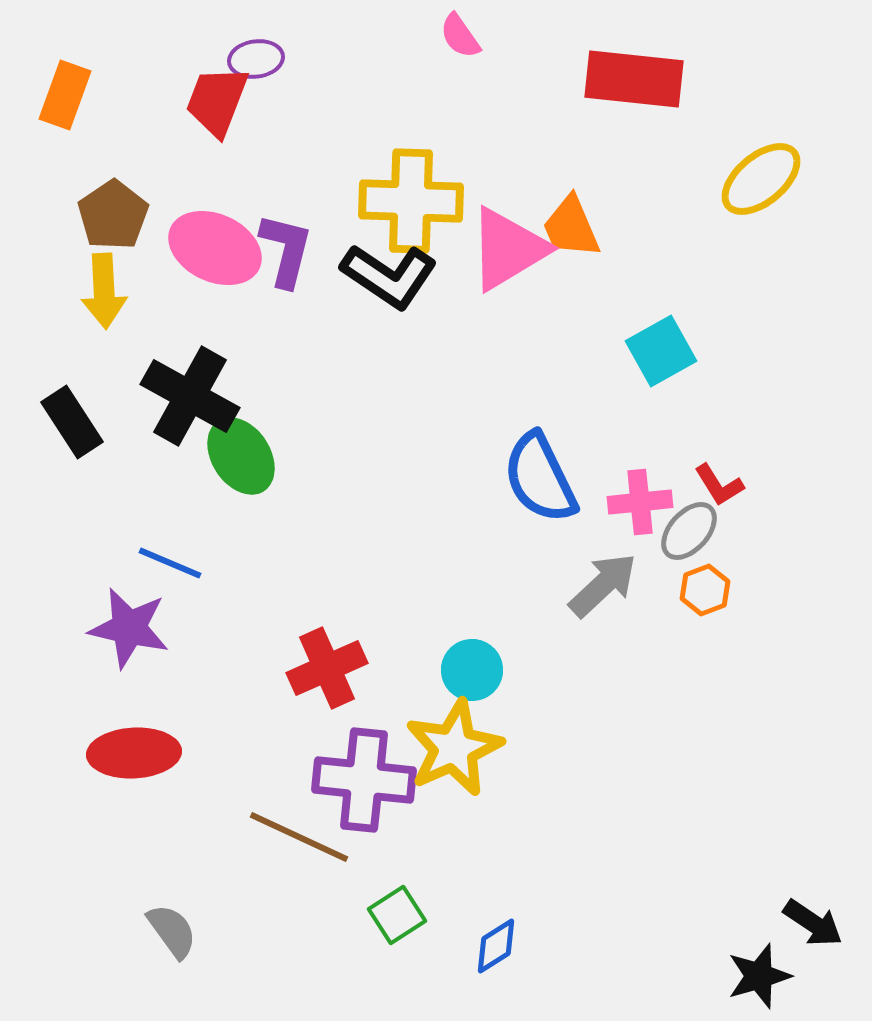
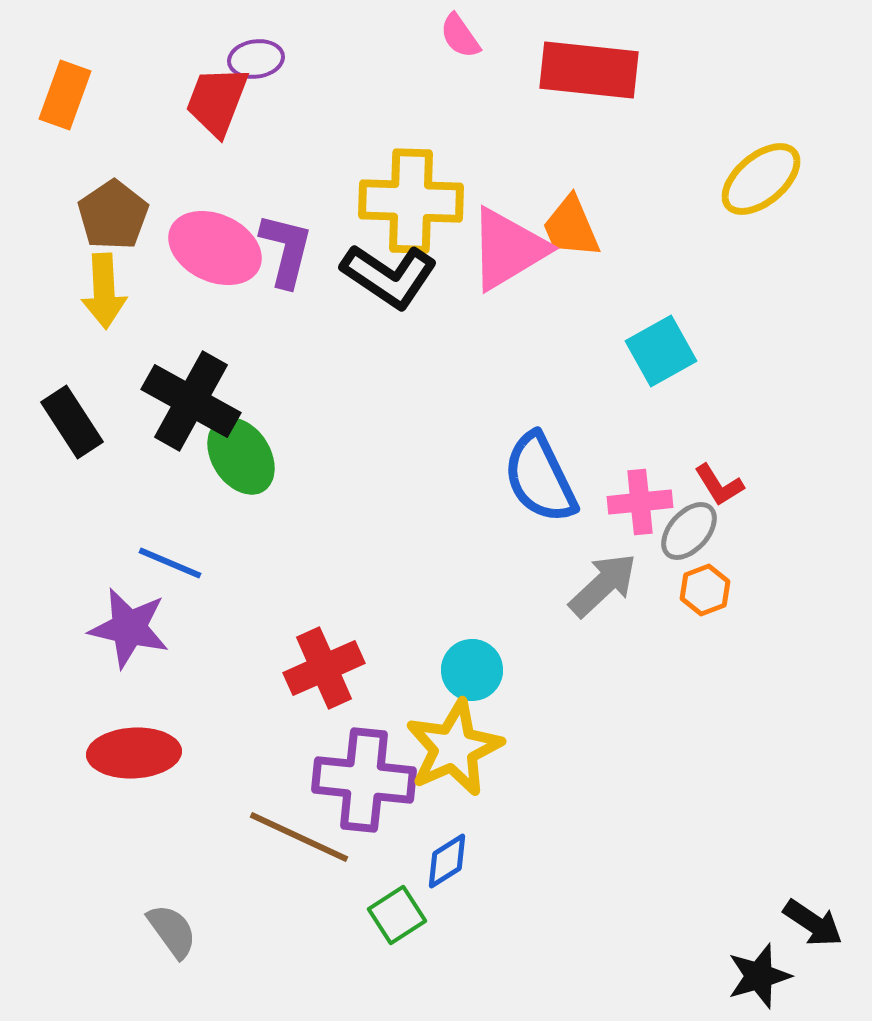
red rectangle: moved 45 px left, 9 px up
black cross: moved 1 px right, 5 px down
red cross: moved 3 px left
blue diamond: moved 49 px left, 85 px up
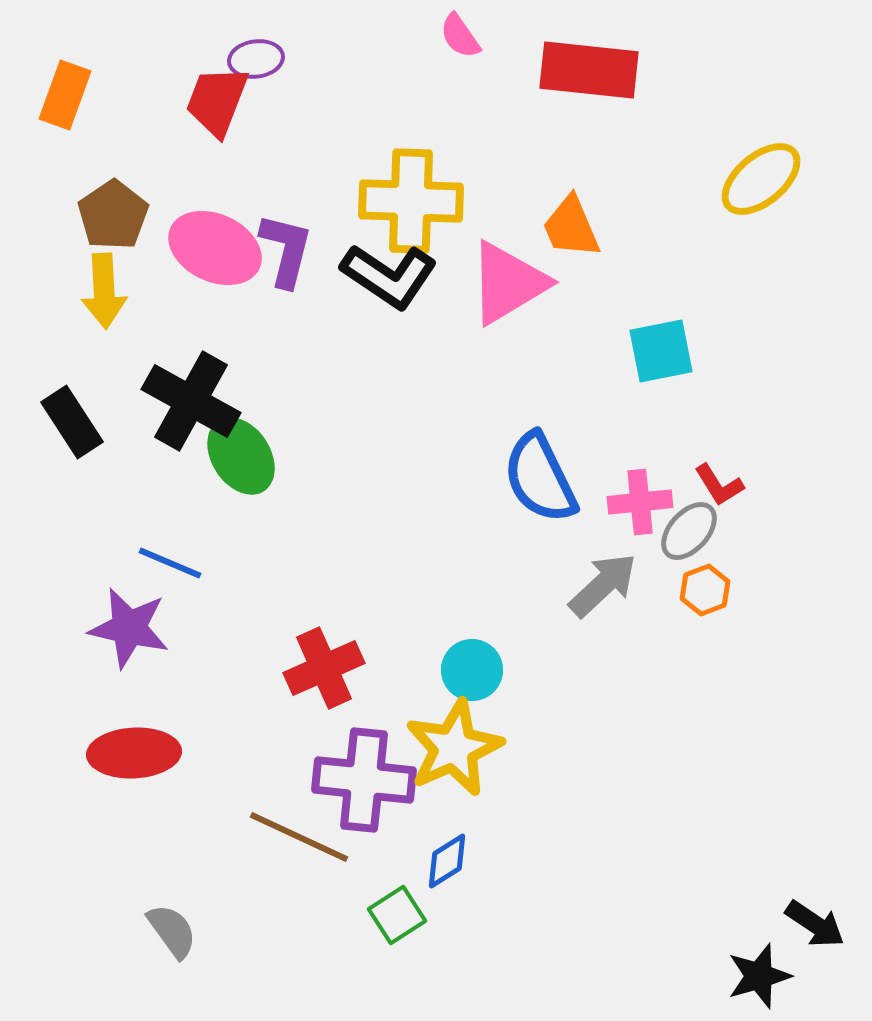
pink triangle: moved 34 px down
cyan square: rotated 18 degrees clockwise
black arrow: moved 2 px right, 1 px down
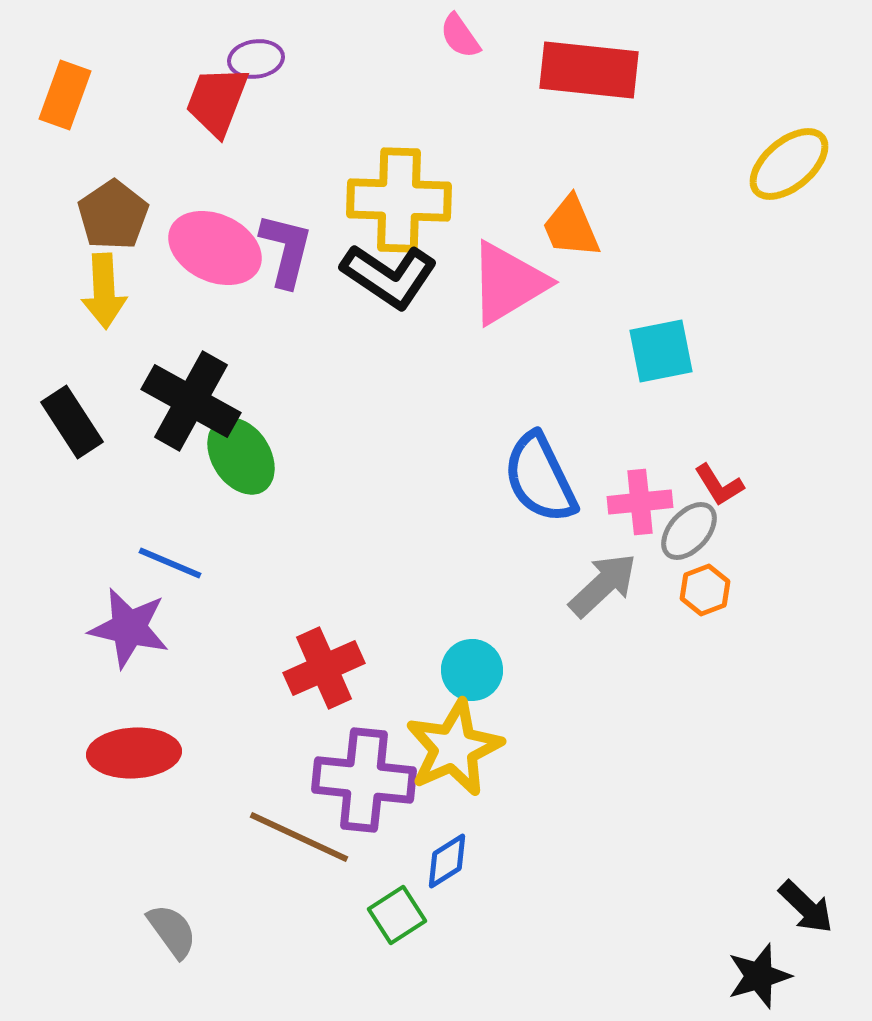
yellow ellipse: moved 28 px right, 15 px up
yellow cross: moved 12 px left, 1 px up
black arrow: moved 9 px left, 17 px up; rotated 10 degrees clockwise
